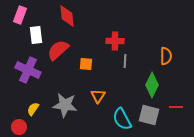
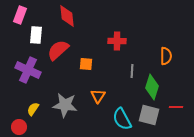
white rectangle: rotated 12 degrees clockwise
red cross: moved 2 px right
gray line: moved 7 px right, 10 px down
green diamond: moved 2 px down; rotated 10 degrees counterclockwise
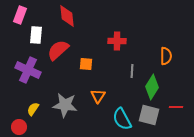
green diamond: rotated 15 degrees clockwise
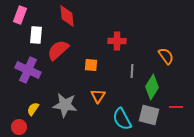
orange semicircle: rotated 36 degrees counterclockwise
orange square: moved 5 px right, 1 px down
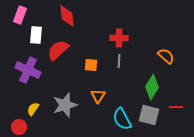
red cross: moved 2 px right, 3 px up
orange semicircle: rotated 12 degrees counterclockwise
gray line: moved 13 px left, 10 px up
gray star: rotated 25 degrees counterclockwise
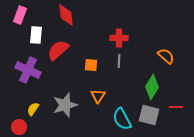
red diamond: moved 1 px left, 1 px up
